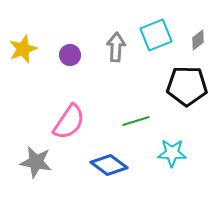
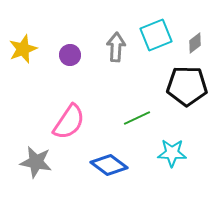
gray diamond: moved 3 px left, 3 px down
green line: moved 1 px right, 3 px up; rotated 8 degrees counterclockwise
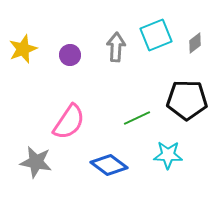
black pentagon: moved 14 px down
cyan star: moved 4 px left, 2 px down
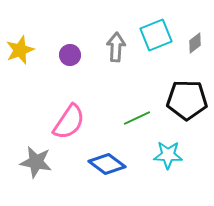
yellow star: moved 3 px left, 1 px down
blue diamond: moved 2 px left, 1 px up
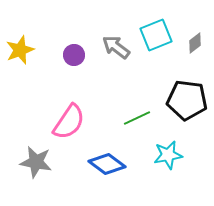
gray arrow: rotated 56 degrees counterclockwise
purple circle: moved 4 px right
black pentagon: rotated 6 degrees clockwise
cyan star: rotated 12 degrees counterclockwise
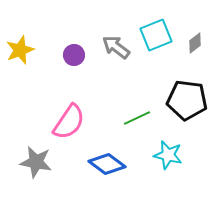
cyan star: rotated 24 degrees clockwise
